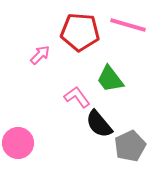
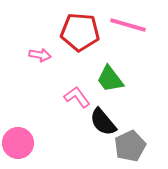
pink arrow: rotated 55 degrees clockwise
black semicircle: moved 4 px right, 2 px up
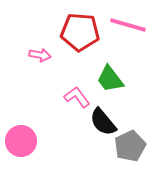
pink circle: moved 3 px right, 2 px up
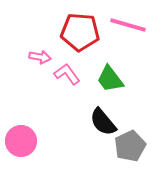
pink arrow: moved 2 px down
pink L-shape: moved 10 px left, 23 px up
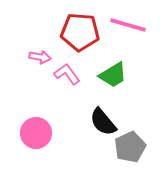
green trapezoid: moved 3 px right, 4 px up; rotated 84 degrees counterclockwise
pink circle: moved 15 px right, 8 px up
gray pentagon: moved 1 px down
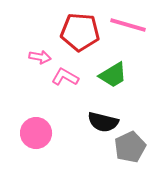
pink L-shape: moved 2 px left, 3 px down; rotated 24 degrees counterclockwise
black semicircle: rotated 36 degrees counterclockwise
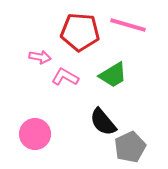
black semicircle: rotated 36 degrees clockwise
pink circle: moved 1 px left, 1 px down
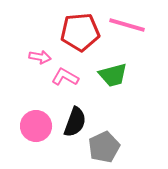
pink line: moved 1 px left
red pentagon: rotated 9 degrees counterclockwise
green trapezoid: rotated 16 degrees clockwise
black semicircle: moved 28 px left; rotated 120 degrees counterclockwise
pink circle: moved 1 px right, 8 px up
gray pentagon: moved 26 px left
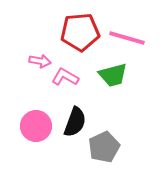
pink line: moved 13 px down
pink arrow: moved 4 px down
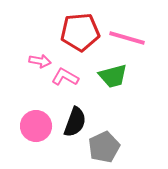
green trapezoid: moved 1 px down
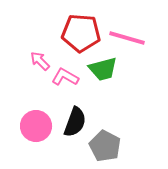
red pentagon: moved 1 px right, 1 px down; rotated 9 degrees clockwise
pink arrow: rotated 145 degrees counterclockwise
green trapezoid: moved 10 px left, 7 px up
gray pentagon: moved 1 px right, 1 px up; rotated 20 degrees counterclockwise
